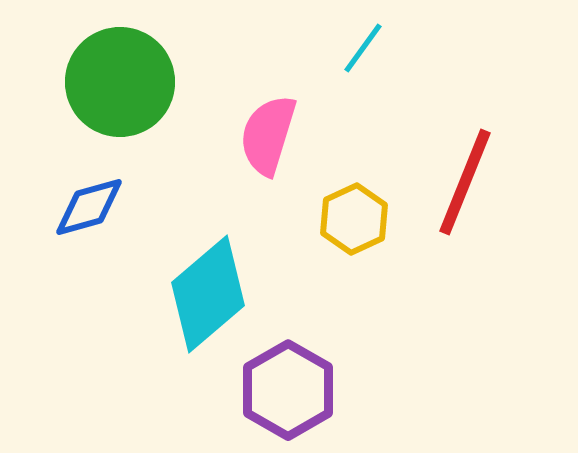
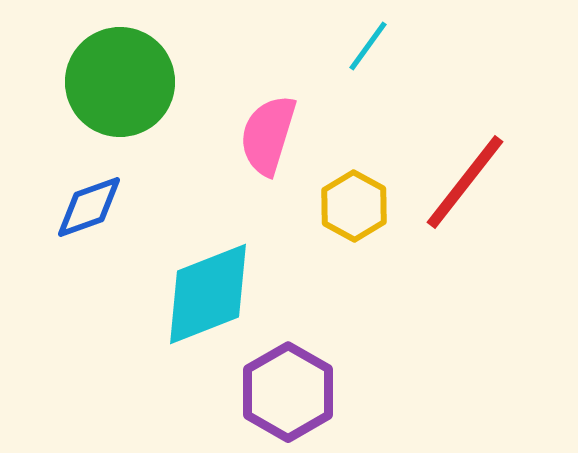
cyan line: moved 5 px right, 2 px up
red line: rotated 16 degrees clockwise
blue diamond: rotated 4 degrees counterclockwise
yellow hexagon: moved 13 px up; rotated 6 degrees counterclockwise
cyan diamond: rotated 19 degrees clockwise
purple hexagon: moved 2 px down
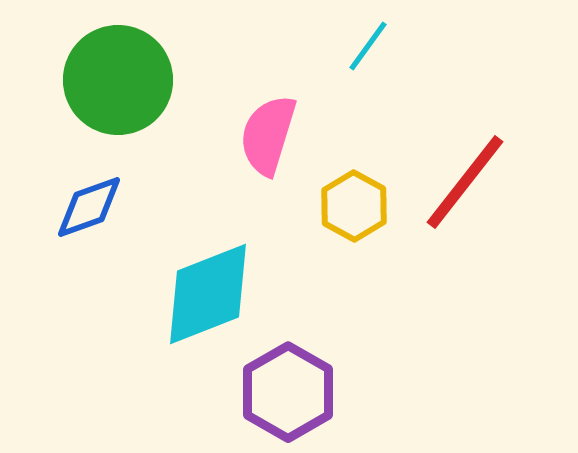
green circle: moved 2 px left, 2 px up
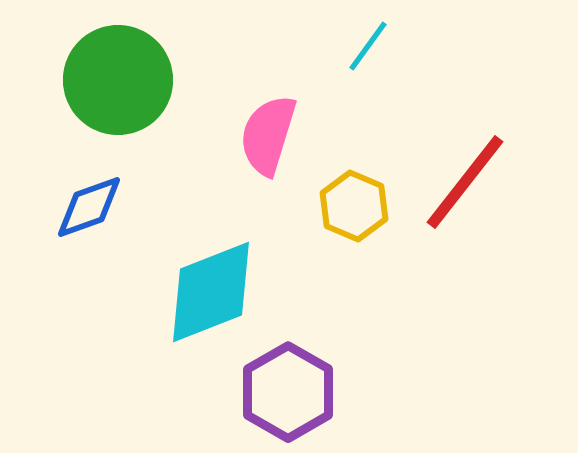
yellow hexagon: rotated 6 degrees counterclockwise
cyan diamond: moved 3 px right, 2 px up
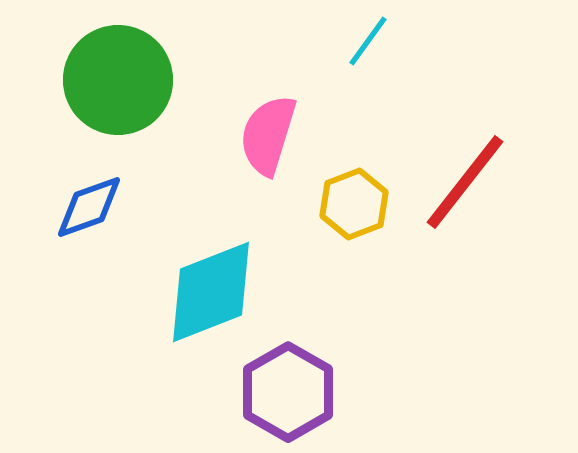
cyan line: moved 5 px up
yellow hexagon: moved 2 px up; rotated 16 degrees clockwise
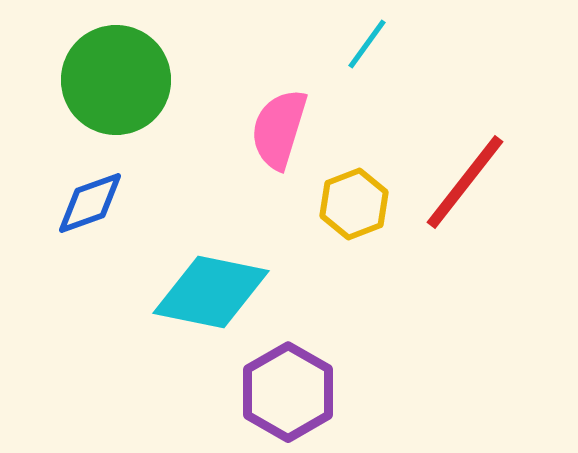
cyan line: moved 1 px left, 3 px down
green circle: moved 2 px left
pink semicircle: moved 11 px right, 6 px up
blue diamond: moved 1 px right, 4 px up
cyan diamond: rotated 33 degrees clockwise
